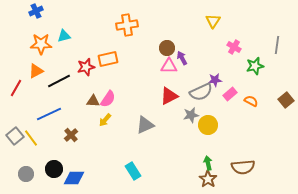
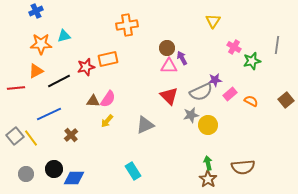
green star: moved 3 px left, 5 px up
red line: rotated 54 degrees clockwise
red triangle: rotated 48 degrees counterclockwise
yellow arrow: moved 2 px right, 1 px down
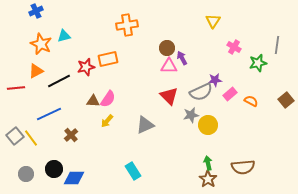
orange star: rotated 25 degrees clockwise
green star: moved 6 px right, 2 px down
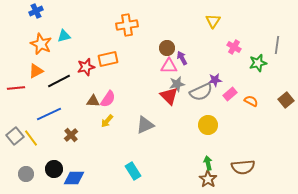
gray star: moved 14 px left, 31 px up
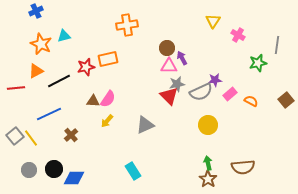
pink cross: moved 4 px right, 12 px up
gray circle: moved 3 px right, 4 px up
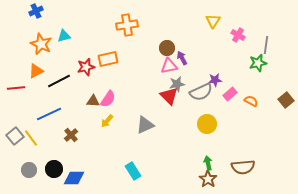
gray line: moved 11 px left
pink triangle: rotated 12 degrees counterclockwise
yellow circle: moved 1 px left, 1 px up
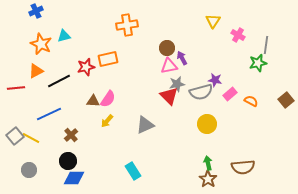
purple star: rotated 16 degrees clockwise
gray semicircle: rotated 10 degrees clockwise
yellow line: rotated 24 degrees counterclockwise
black circle: moved 14 px right, 8 px up
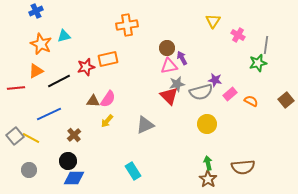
brown cross: moved 3 px right
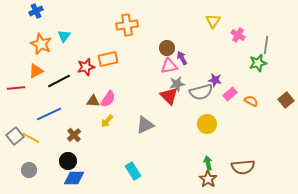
cyan triangle: rotated 40 degrees counterclockwise
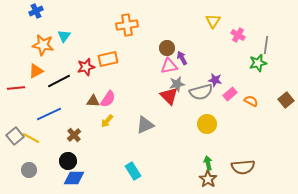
orange star: moved 2 px right, 1 px down; rotated 15 degrees counterclockwise
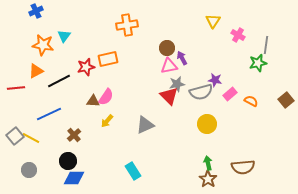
pink semicircle: moved 2 px left, 2 px up
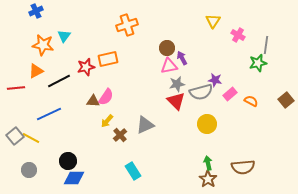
orange cross: rotated 10 degrees counterclockwise
red triangle: moved 7 px right, 5 px down
brown cross: moved 46 px right
